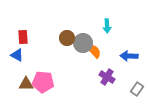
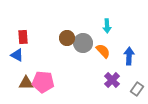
orange semicircle: moved 9 px right
blue arrow: rotated 90 degrees clockwise
purple cross: moved 5 px right, 3 px down; rotated 14 degrees clockwise
brown triangle: moved 1 px up
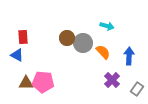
cyan arrow: rotated 72 degrees counterclockwise
orange semicircle: moved 1 px down
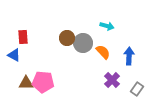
blue triangle: moved 3 px left
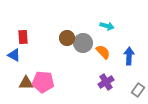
purple cross: moved 6 px left, 2 px down; rotated 14 degrees clockwise
gray rectangle: moved 1 px right, 1 px down
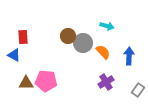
brown circle: moved 1 px right, 2 px up
pink pentagon: moved 3 px right, 1 px up
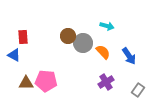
blue arrow: rotated 144 degrees clockwise
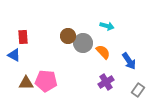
blue arrow: moved 5 px down
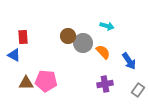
purple cross: moved 1 px left, 2 px down; rotated 21 degrees clockwise
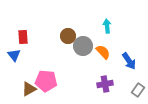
cyan arrow: rotated 112 degrees counterclockwise
gray circle: moved 3 px down
blue triangle: rotated 24 degrees clockwise
brown triangle: moved 3 px right, 6 px down; rotated 28 degrees counterclockwise
